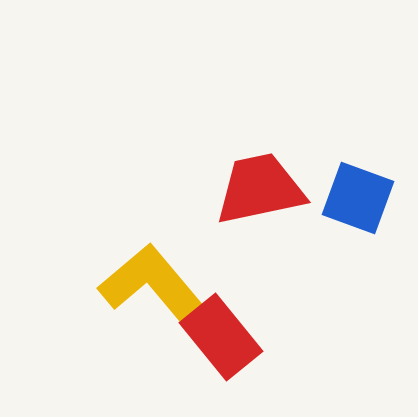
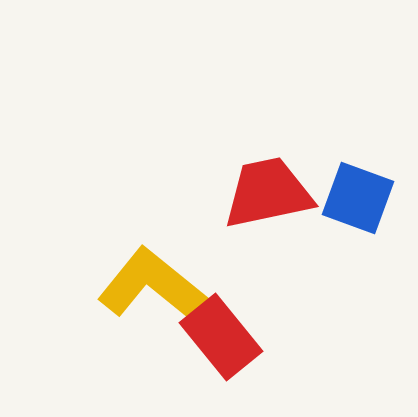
red trapezoid: moved 8 px right, 4 px down
yellow L-shape: rotated 11 degrees counterclockwise
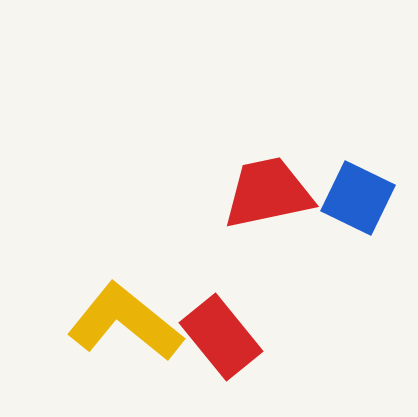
blue square: rotated 6 degrees clockwise
yellow L-shape: moved 30 px left, 35 px down
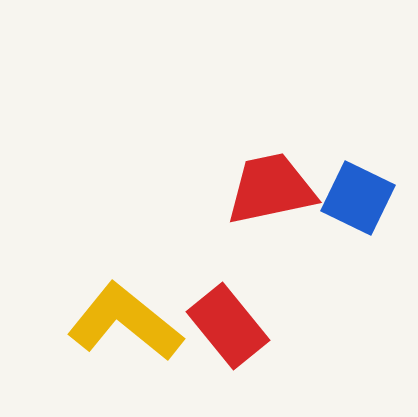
red trapezoid: moved 3 px right, 4 px up
red rectangle: moved 7 px right, 11 px up
